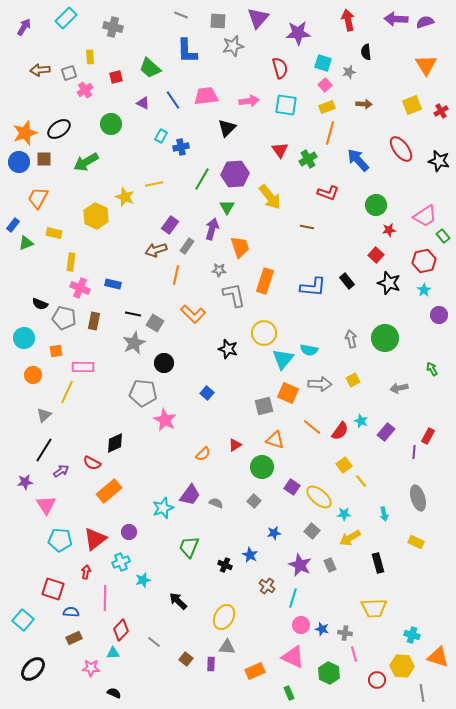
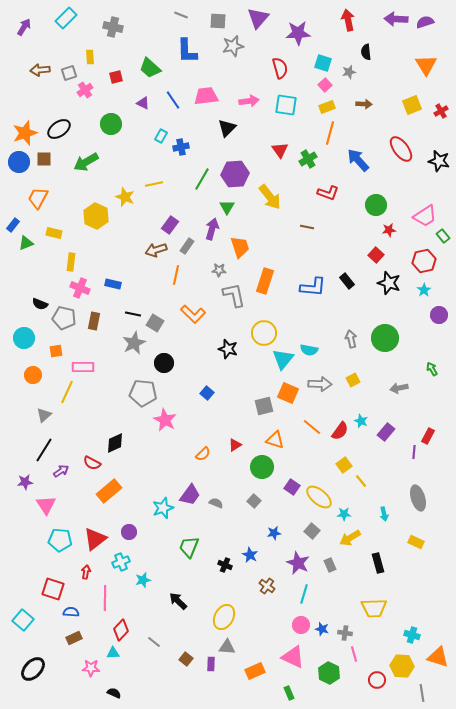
purple star at (300, 565): moved 2 px left, 2 px up
cyan line at (293, 598): moved 11 px right, 4 px up
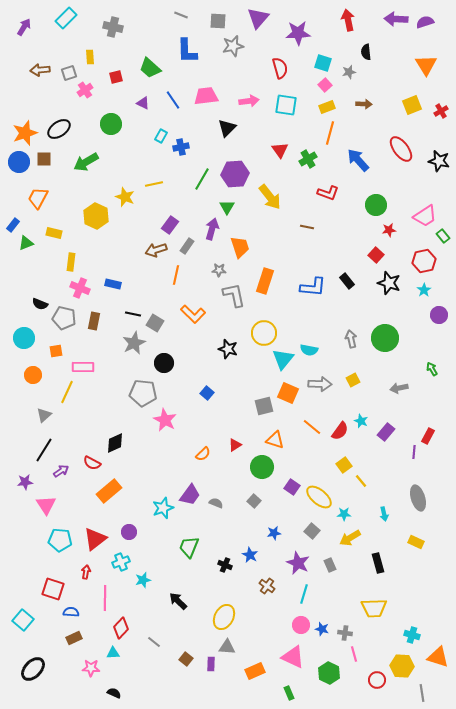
red diamond at (121, 630): moved 2 px up
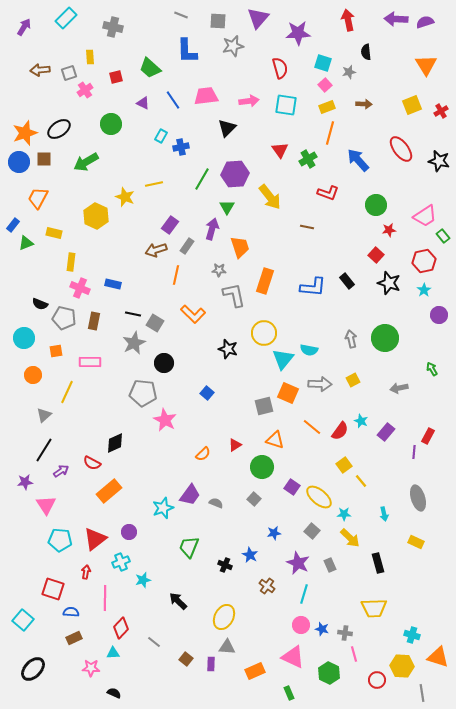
pink rectangle at (83, 367): moved 7 px right, 5 px up
gray square at (254, 501): moved 2 px up
yellow arrow at (350, 538): rotated 105 degrees counterclockwise
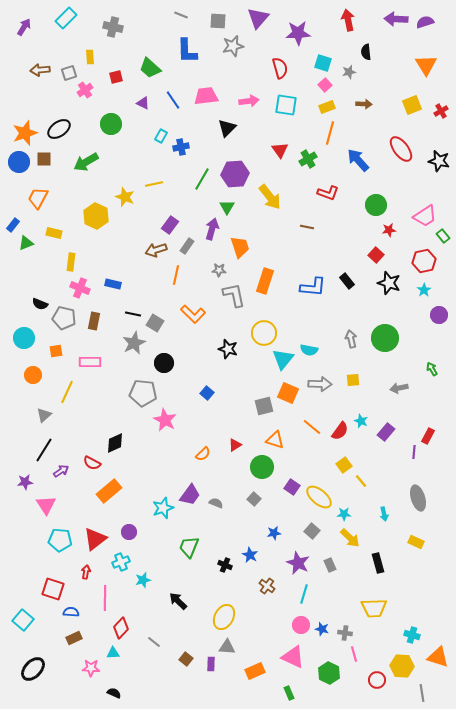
yellow square at (353, 380): rotated 24 degrees clockwise
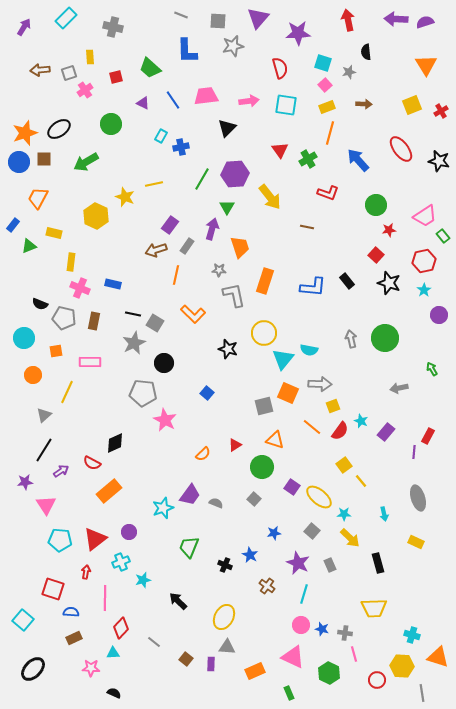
green triangle at (26, 243): moved 3 px right, 3 px down
yellow square at (353, 380): moved 20 px left, 26 px down; rotated 16 degrees counterclockwise
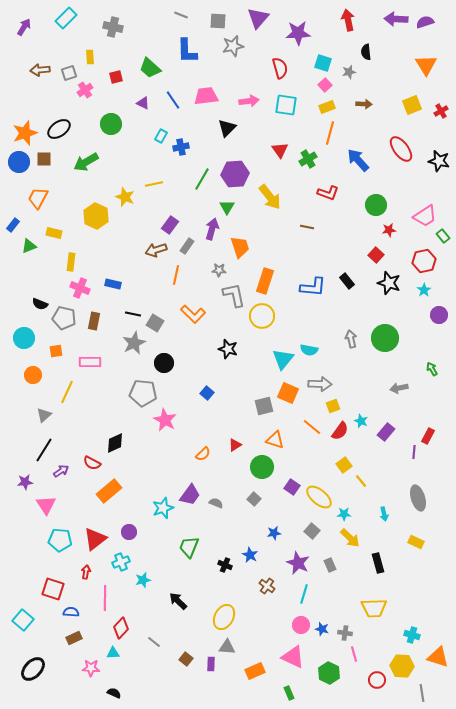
yellow circle at (264, 333): moved 2 px left, 17 px up
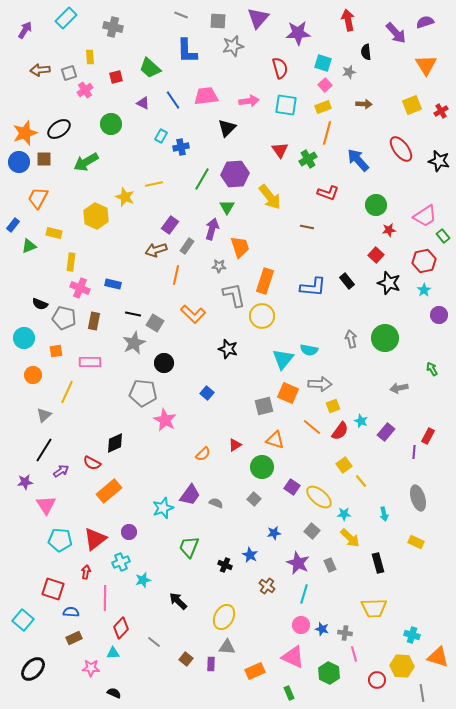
purple arrow at (396, 19): moved 14 px down; rotated 135 degrees counterclockwise
purple arrow at (24, 27): moved 1 px right, 3 px down
yellow rectangle at (327, 107): moved 4 px left
orange line at (330, 133): moved 3 px left
gray star at (219, 270): moved 4 px up
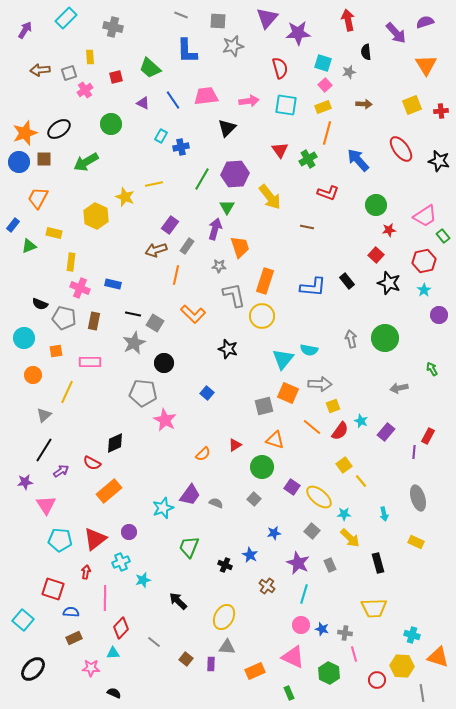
purple triangle at (258, 18): moved 9 px right
red cross at (441, 111): rotated 24 degrees clockwise
purple arrow at (212, 229): moved 3 px right
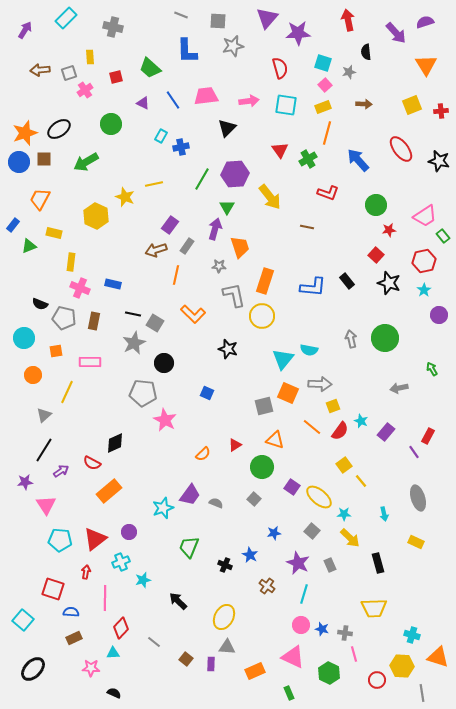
orange trapezoid at (38, 198): moved 2 px right, 1 px down
blue square at (207, 393): rotated 16 degrees counterclockwise
purple line at (414, 452): rotated 40 degrees counterclockwise
